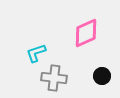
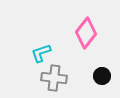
pink diamond: rotated 28 degrees counterclockwise
cyan L-shape: moved 5 px right
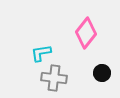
cyan L-shape: rotated 10 degrees clockwise
black circle: moved 3 px up
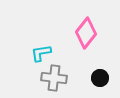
black circle: moved 2 px left, 5 px down
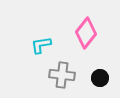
cyan L-shape: moved 8 px up
gray cross: moved 8 px right, 3 px up
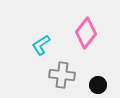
cyan L-shape: rotated 25 degrees counterclockwise
black circle: moved 2 px left, 7 px down
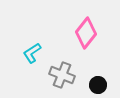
cyan L-shape: moved 9 px left, 8 px down
gray cross: rotated 15 degrees clockwise
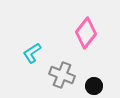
black circle: moved 4 px left, 1 px down
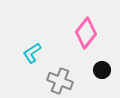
gray cross: moved 2 px left, 6 px down
black circle: moved 8 px right, 16 px up
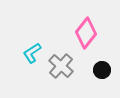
gray cross: moved 1 px right, 15 px up; rotated 20 degrees clockwise
